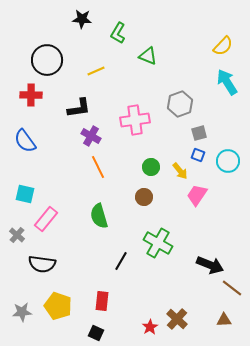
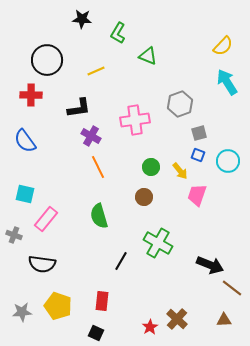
pink trapezoid: rotated 15 degrees counterclockwise
gray cross: moved 3 px left; rotated 21 degrees counterclockwise
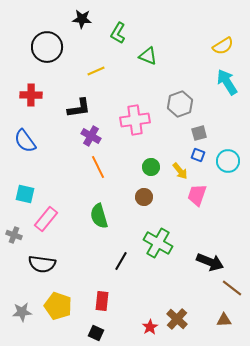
yellow semicircle: rotated 15 degrees clockwise
black circle: moved 13 px up
black arrow: moved 3 px up
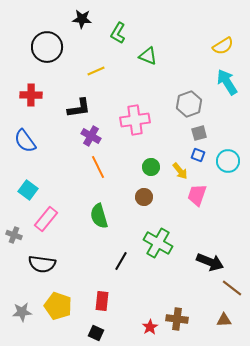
gray hexagon: moved 9 px right
cyan square: moved 3 px right, 4 px up; rotated 24 degrees clockwise
brown cross: rotated 35 degrees counterclockwise
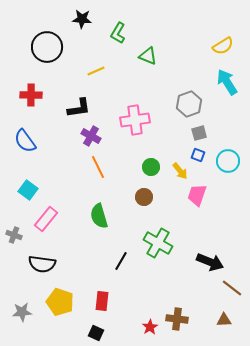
yellow pentagon: moved 2 px right, 4 px up
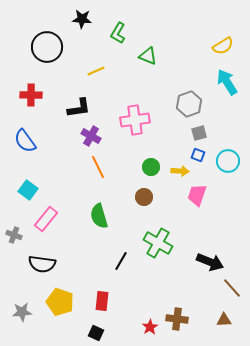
yellow arrow: rotated 48 degrees counterclockwise
brown line: rotated 10 degrees clockwise
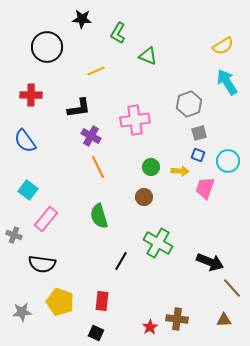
pink trapezoid: moved 8 px right, 7 px up
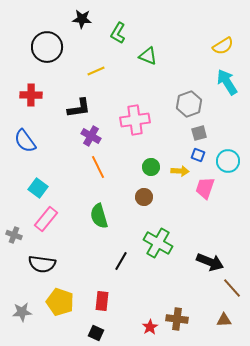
cyan square: moved 10 px right, 2 px up
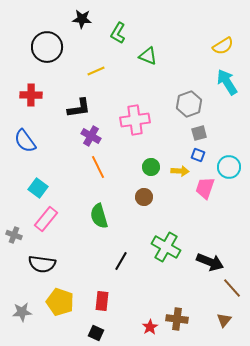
cyan circle: moved 1 px right, 6 px down
green cross: moved 8 px right, 4 px down
brown triangle: rotated 49 degrees counterclockwise
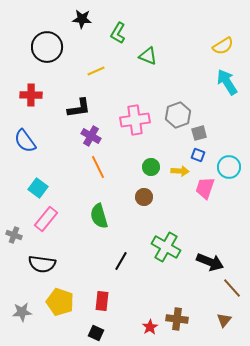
gray hexagon: moved 11 px left, 11 px down
